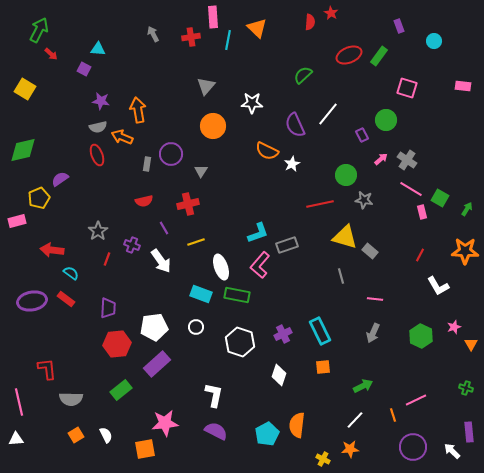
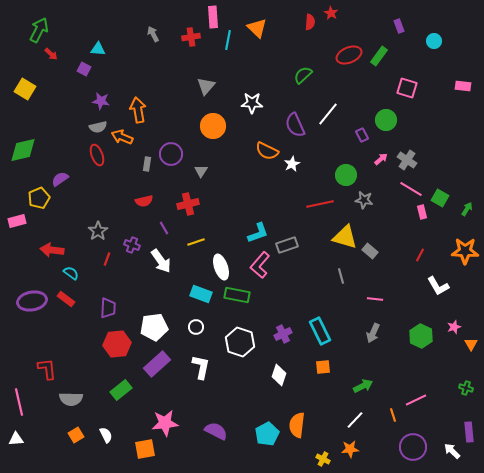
white L-shape at (214, 395): moved 13 px left, 28 px up
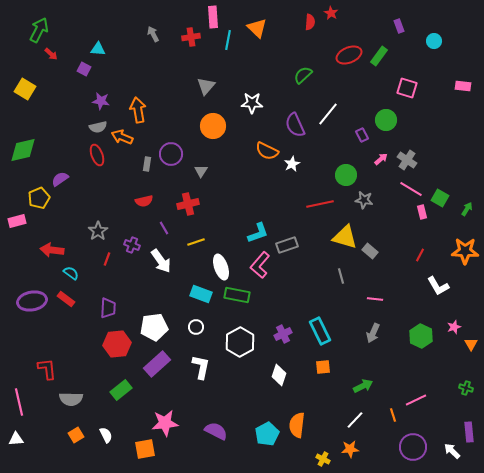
white hexagon at (240, 342): rotated 12 degrees clockwise
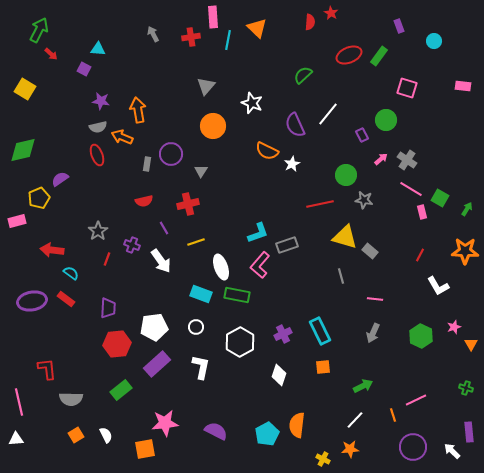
white star at (252, 103): rotated 20 degrees clockwise
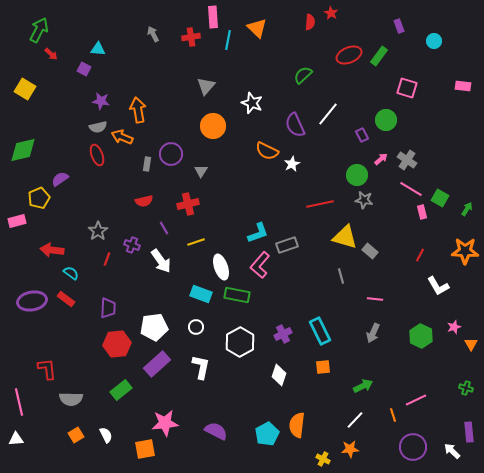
green circle at (346, 175): moved 11 px right
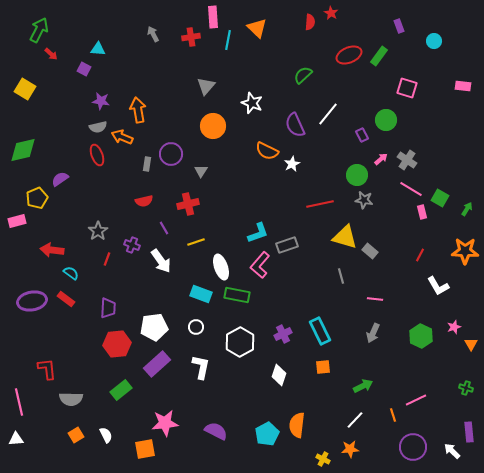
yellow pentagon at (39, 198): moved 2 px left
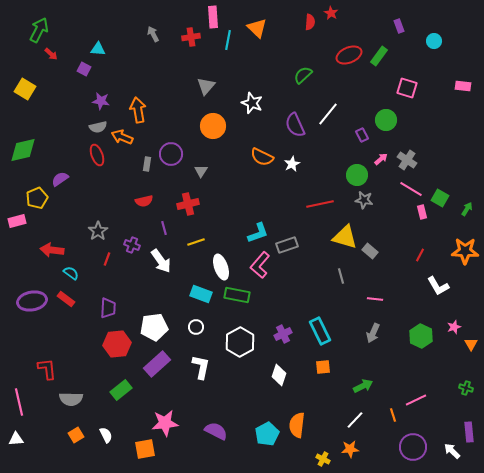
orange semicircle at (267, 151): moved 5 px left, 6 px down
purple line at (164, 228): rotated 16 degrees clockwise
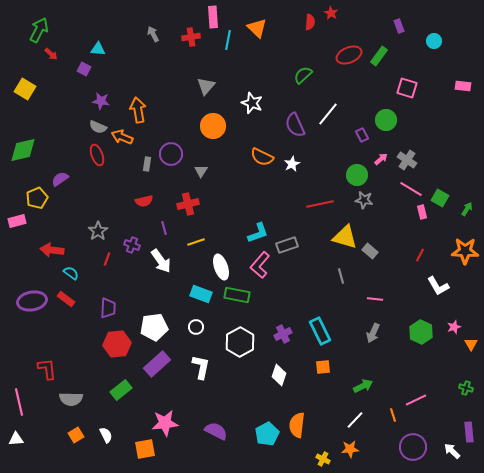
gray semicircle at (98, 127): rotated 36 degrees clockwise
green hexagon at (421, 336): moved 4 px up
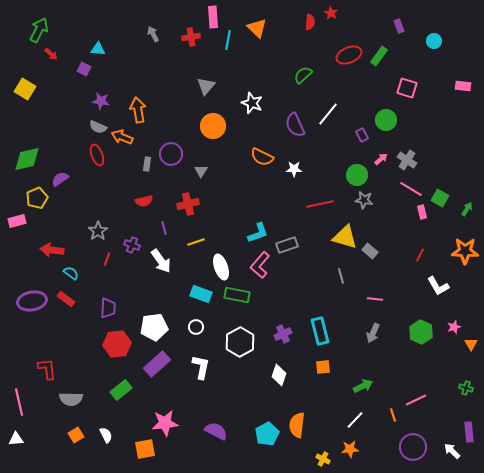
green diamond at (23, 150): moved 4 px right, 9 px down
white star at (292, 164): moved 2 px right, 5 px down; rotated 28 degrees clockwise
cyan rectangle at (320, 331): rotated 12 degrees clockwise
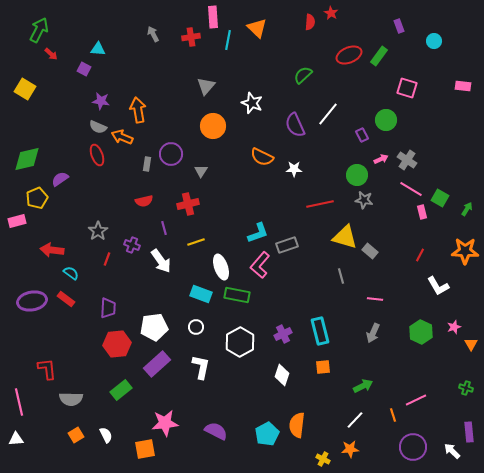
pink arrow at (381, 159): rotated 16 degrees clockwise
white diamond at (279, 375): moved 3 px right
